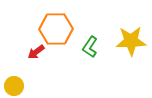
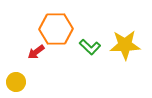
yellow star: moved 6 px left, 4 px down
green L-shape: rotated 80 degrees counterclockwise
yellow circle: moved 2 px right, 4 px up
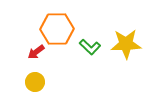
orange hexagon: moved 1 px right
yellow star: moved 1 px right, 1 px up
yellow circle: moved 19 px right
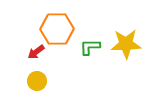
green L-shape: rotated 135 degrees clockwise
yellow circle: moved 2 px right, 1 px up
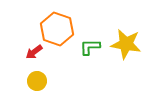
orange hexagon: rotated 20 degrees clockwise
yellow star: rotated 12 degrees clockwise
red arrow: moved 2 px left
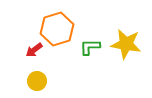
orange hexagon: rotated 24 degrees clockwise
red arrow: moved 2 px up
